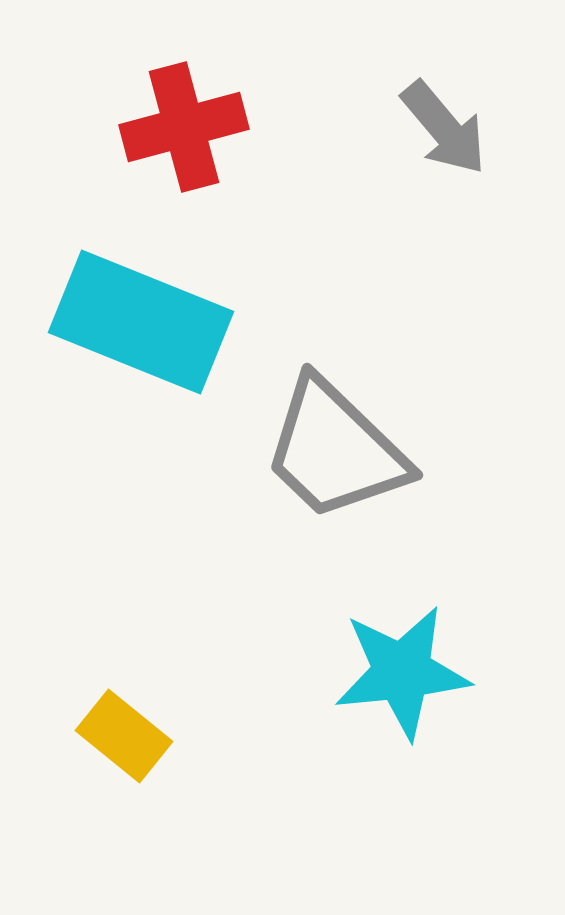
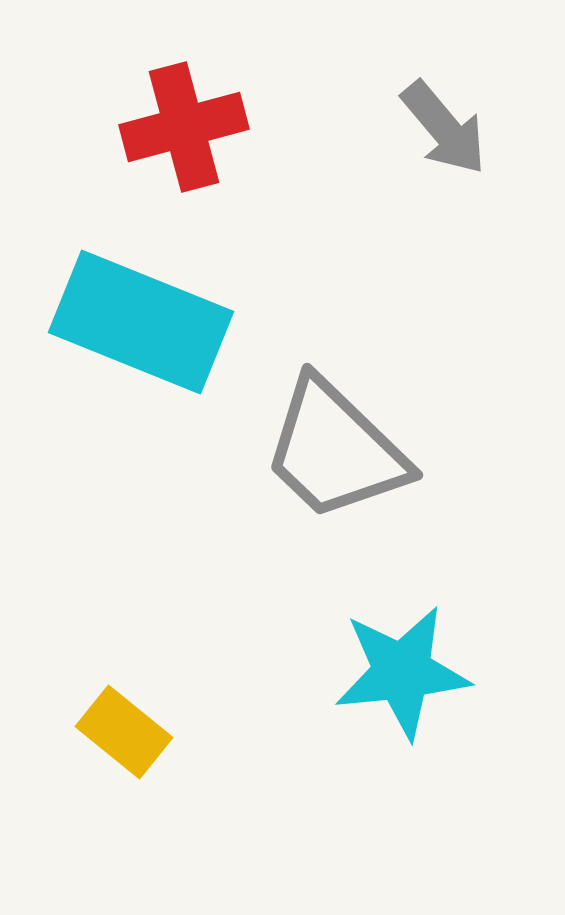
yellow rectangle: moved 4 px up
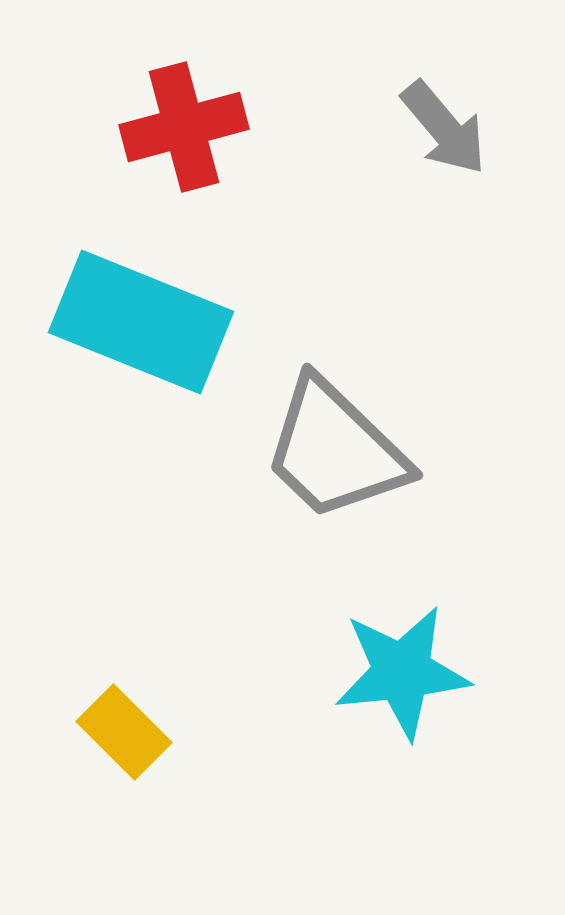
yellow rectangle: rotated 6 degrees clockwise
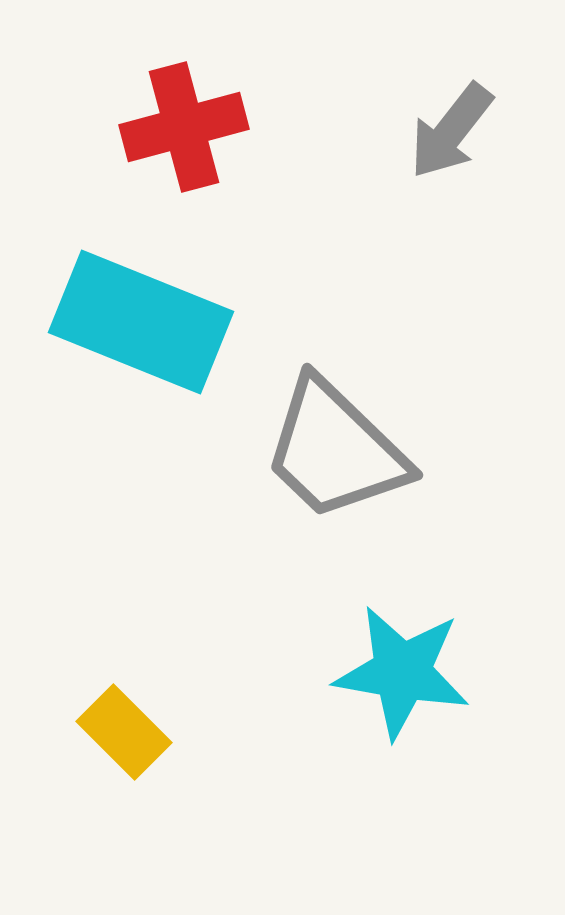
gray arrow: moved 7 px right, 3 px down; rotated 78 degrees clockwise
cyan star: rotated 16 degrees clockwise
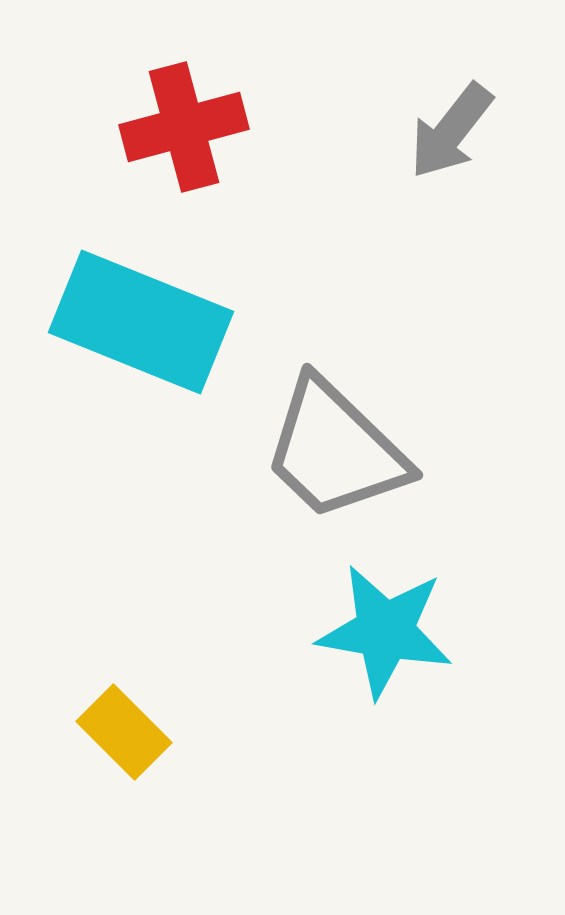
cyan star: moved 17 px left, 41 px up
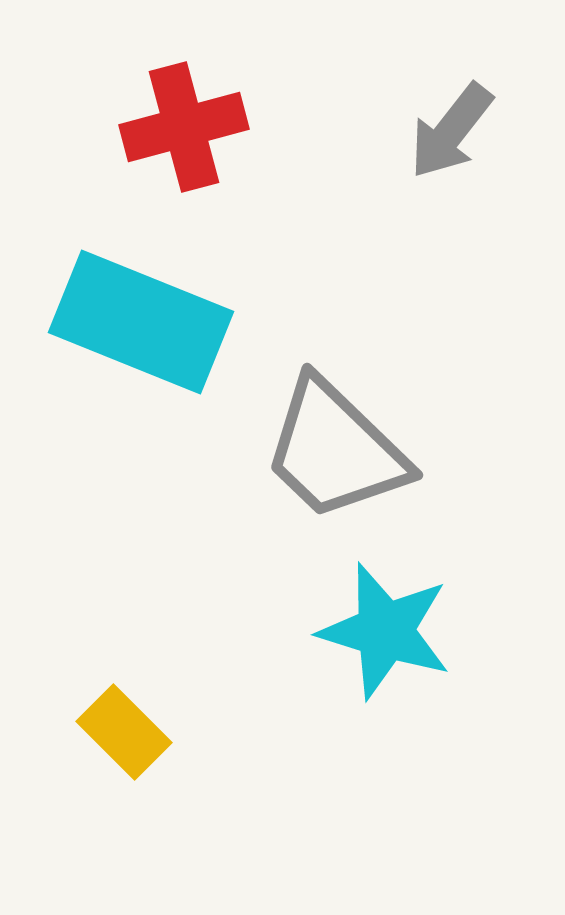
cyan star: rotated 7 degrees clockwise
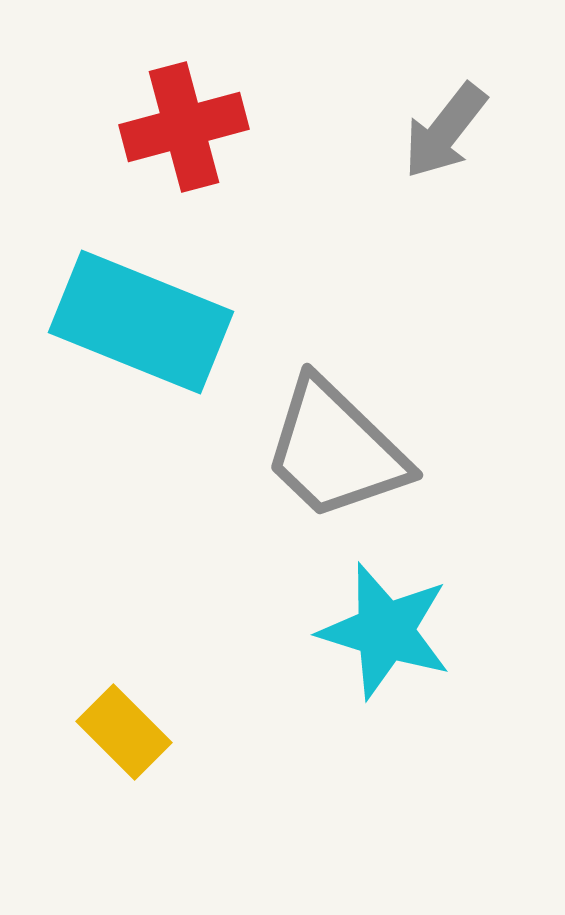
gray arrow: moved 6 px left
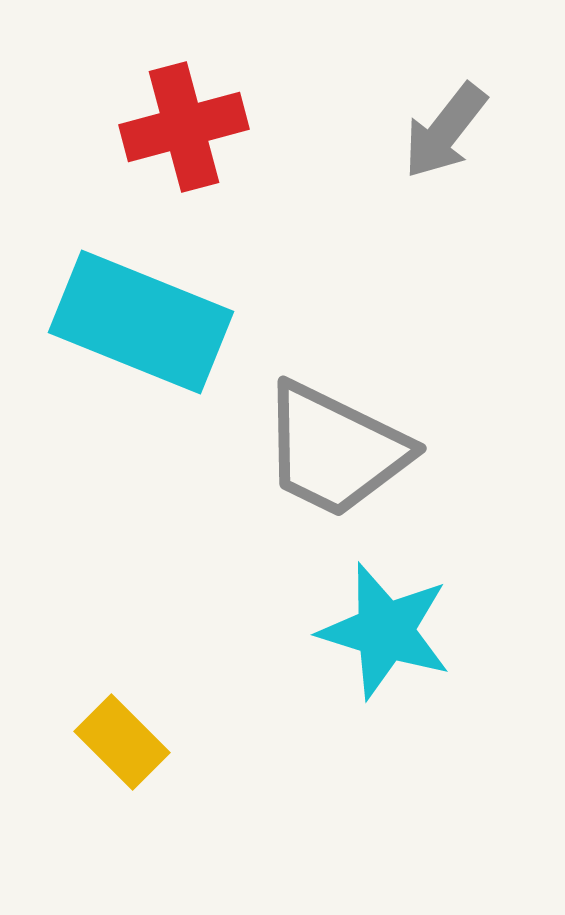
gray trapezoid: rotated 18 degrees counterclockwise
yellow rectangle: moved 2 px left, 10 px down
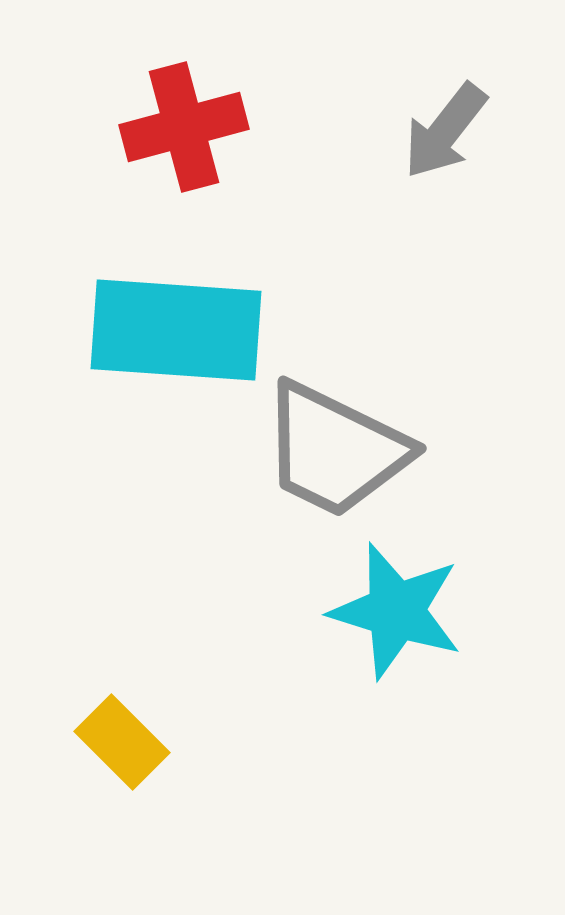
cyan rectangle: moved 35 px right, 8 px down; rotated 18 degrees counterclockwise
cyan star: moved 11 px right, 20 px up
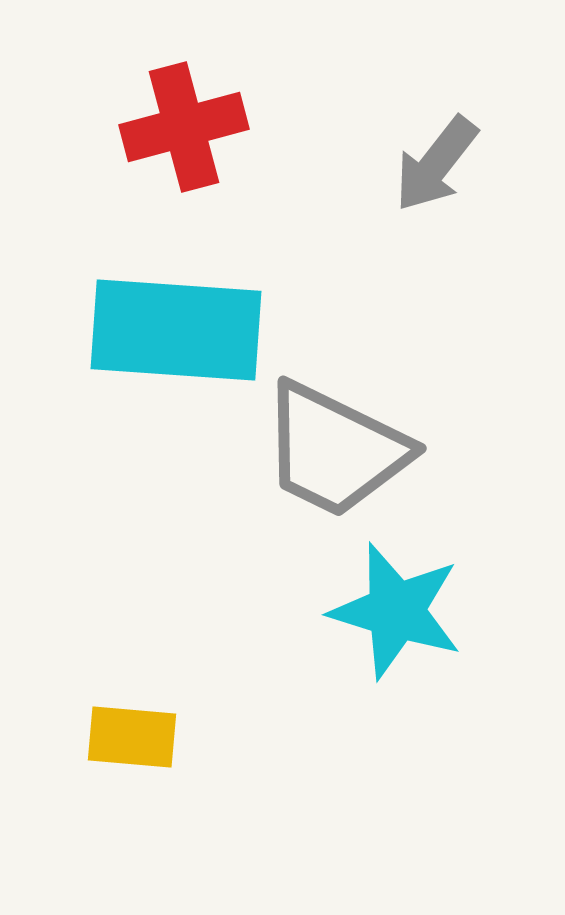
gray arrow: moved 9 px left, 33 px down
yellow rectangle: moved 10 px right, 5 px up; rotated 40 degrees counterclockwise
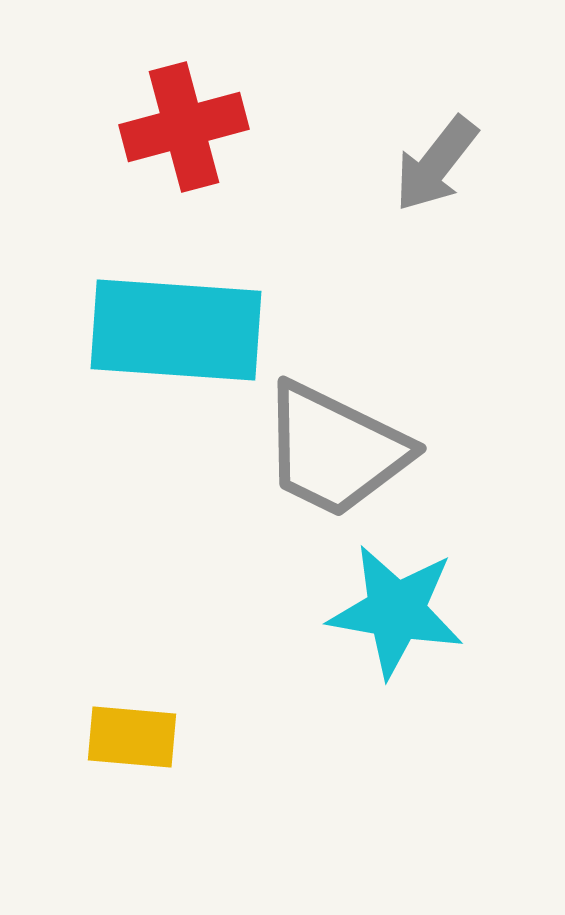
cyan star: rotated 7 degrees counterclockwise
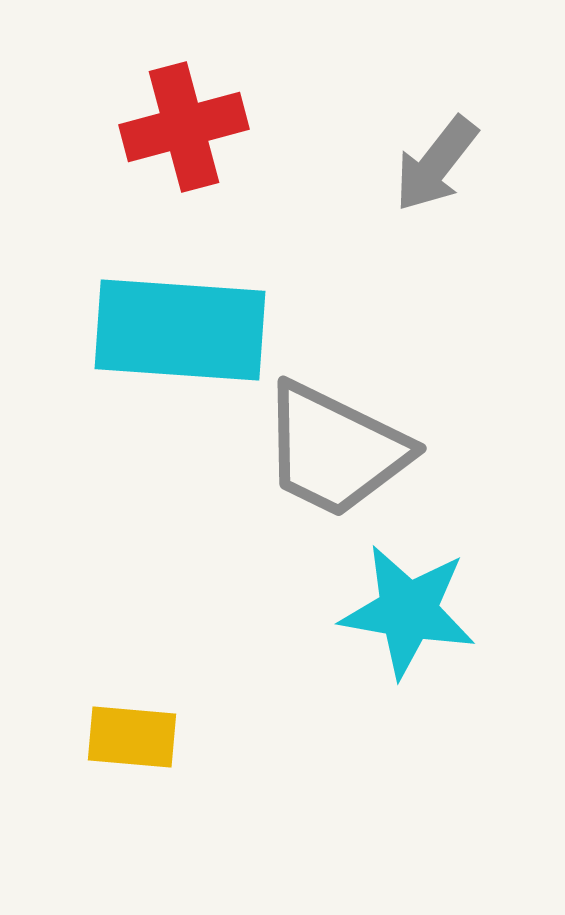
cyan rectangle: moved 4 px right
cyan star: moved 12 px right
